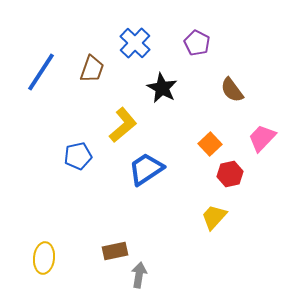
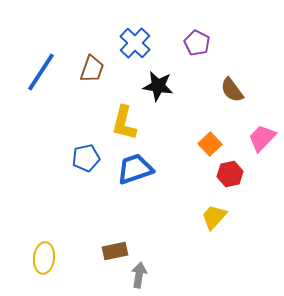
black star: moved 4 px left, 2 px up; rotated 20 degrees counterclockwise
yellow L-shape: moved 1 px right, 2 px up; rotated 144 degrees clockwise
blue pentagon: moved 8 px right, 2 px down
blue trapezoid: moved 11 px left; rotated 15 degrees clockwise
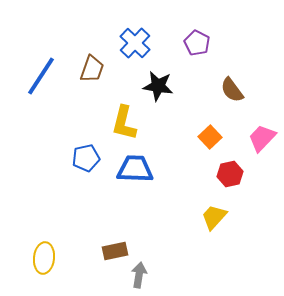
blue line: moved 4 px down
orange square: moved 7 px up
blue trapezoid: rotated 21 degrees clockwise
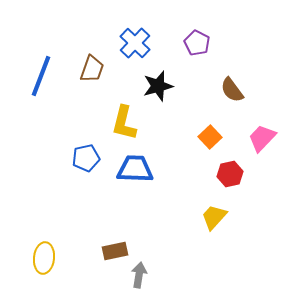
blue line: rotated 12 degrees counterclockwise
black star: rotated 24 degrees counterclockwise
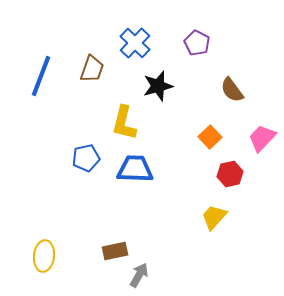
yellow ellipse: moved 2 px up
gray arrow: rotated 20 degrees clockwise
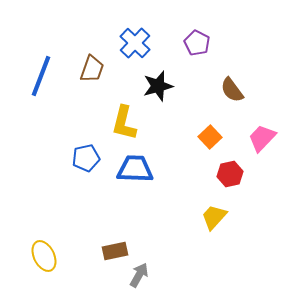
yellow ellipse: rotated 32 degrees counterclockwise
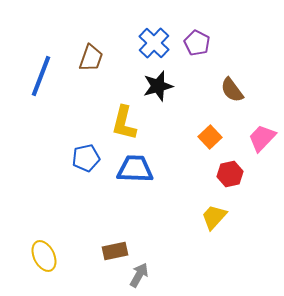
blue cross: moved 19 px right
brown trapezoid: moved 1 px left, 11 px up
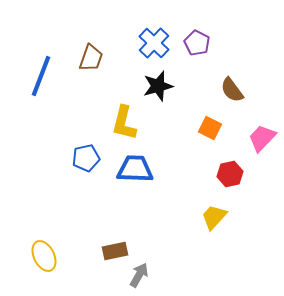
orange square: moved 9 px up; rotated 20 degrees counterclockwise
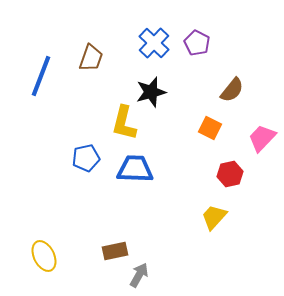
black star: moved 7 px left, 6 px down
brown semicircle: rotated 104 degrees counterclockwise
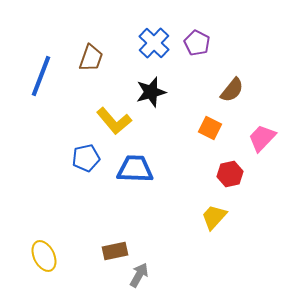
yellow L-shape: moved 10 px left, 2 px up; rotated 54 degrees counterclockwise
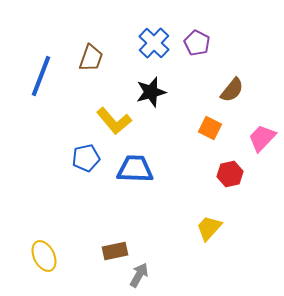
yellow trapezoid: moved 5 px left, 11 px down
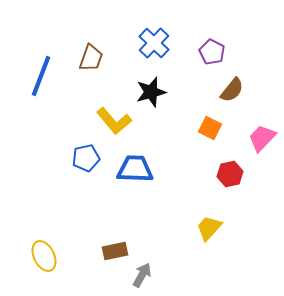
purple pentagon: moved 15 px right, 9 px down
gray arrow: moved 3 px right
